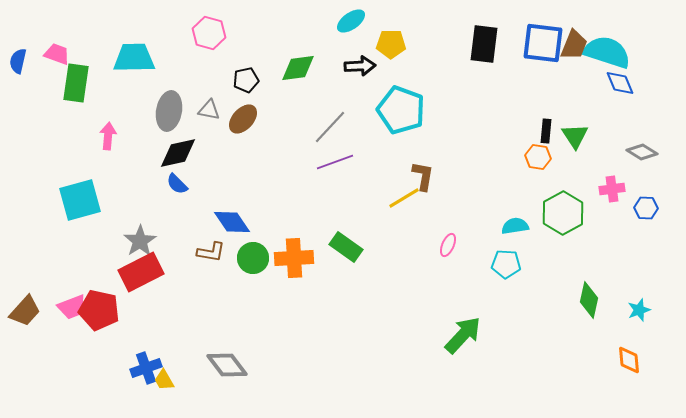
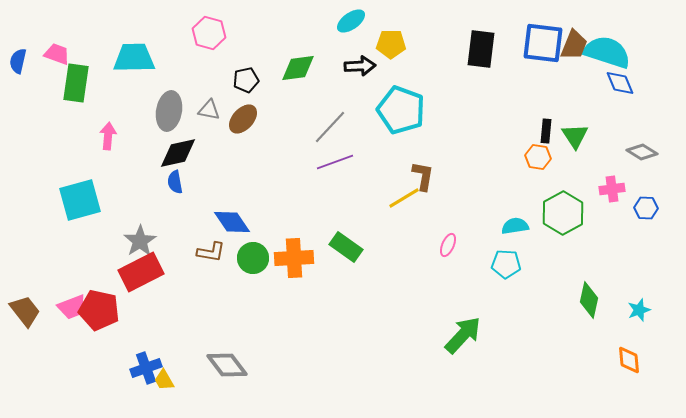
black rectangle at (484, 44): moved 3 px left, 5 px down
blue semicircle at (177, 184): moved 2 px left, 2 px up; rotated 35 degrees clockwise
brown trapezoid at (25, 311): rotated 80 degrees counterclockwise
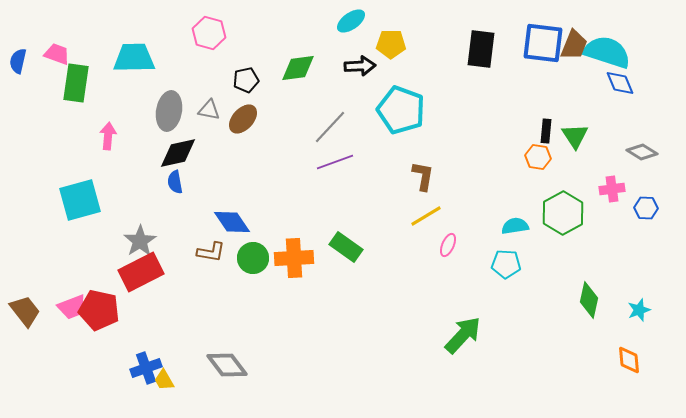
yellow line at (404, 198): moved 22 px right, 18 px down
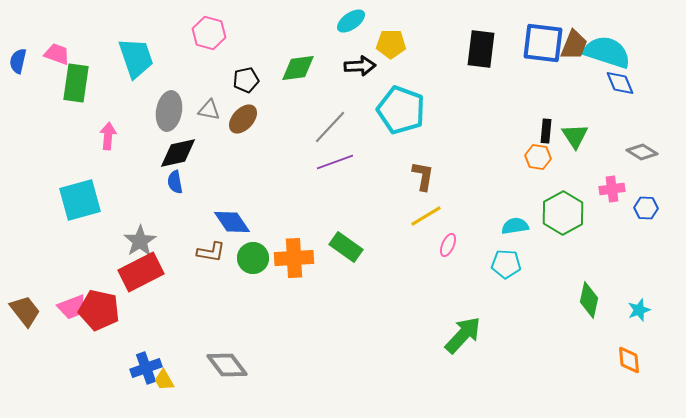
cyan trapezoid at (134, 58): moved 2 px right; rotated 72 degrees clockwise
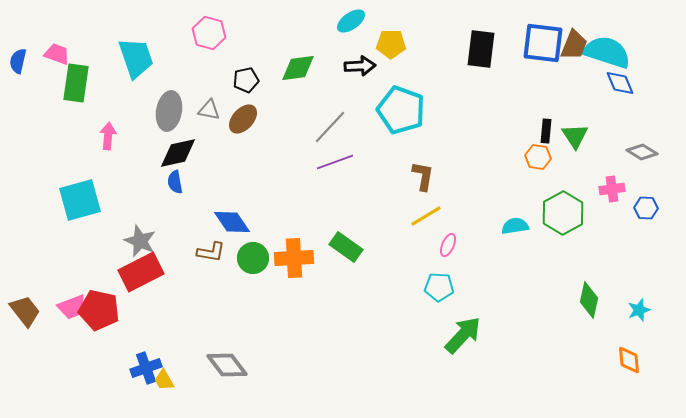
gray star at (140, 241): rotated 16 degrees counterclockwise
cyan pentagon at (506, 264): moved 67 px left, 23 px down
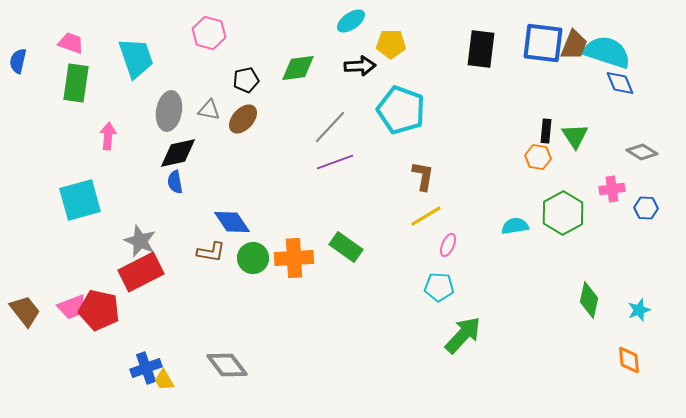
pink trapezoid at (57, 54): moved 14 px right, 11 px up
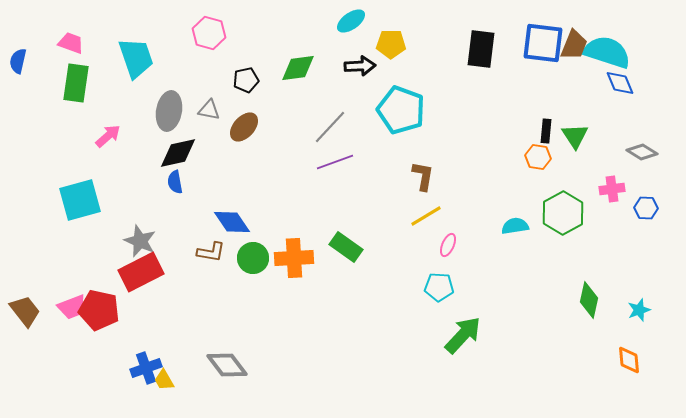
brown ellipse at (243, 119): moved 1 px right, 8 px down
pink arrow at (108, 136): rotated 44 degrees clockwise
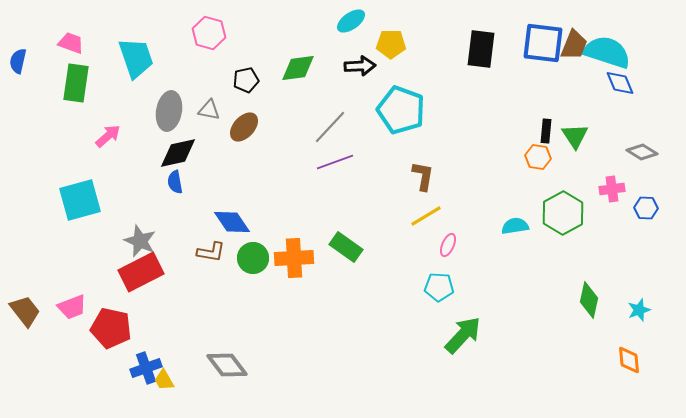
red pentagon at (99, 310): moved 12 px right, 18 px down
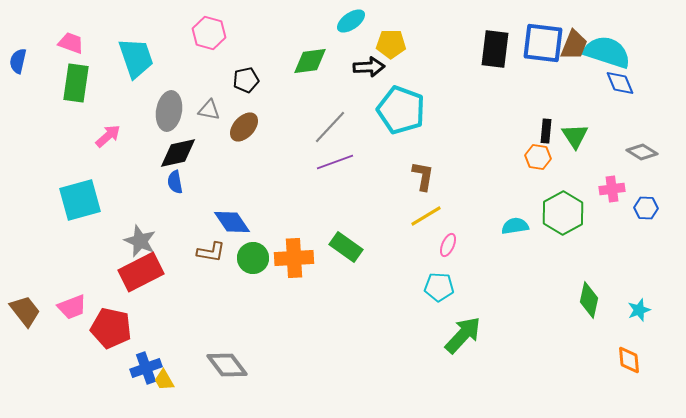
black rectangle at (481, 49): moved 14 px right
black arrow at (360, 66): moved 9 px right, 1 px down
green diamond at (298, 68): moved 12 px right, 7 px up
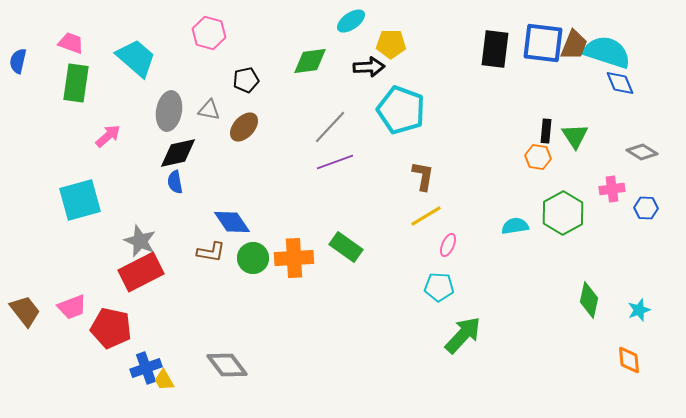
cyan trapezoid at (136, 58): rotated 30 degrees counterclockwise
